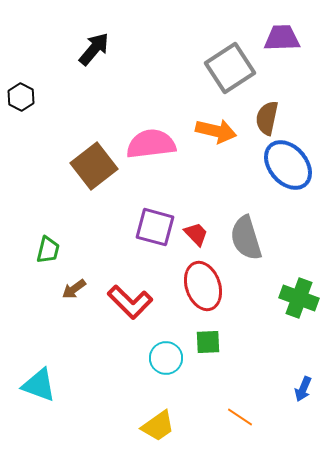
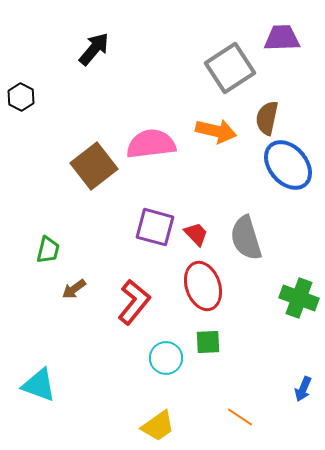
red L-shape: moved 4 px right; rotated 96 degrees counterclockwise
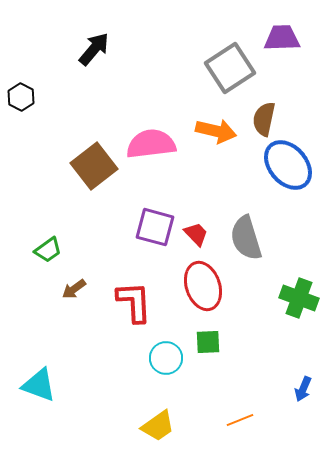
brown semicircle: moved 3 px left, 1 px down
green trapezoid: rotated 40 degrees clockwise
red L-shape: rotated 42 degrees counterclockwise
orange line: moved 3 px down; rotated 56 degrees counterclockwise
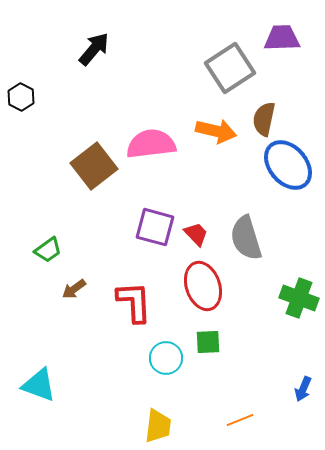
yellow trapezoid: rotated 48 degrees counterclockwise
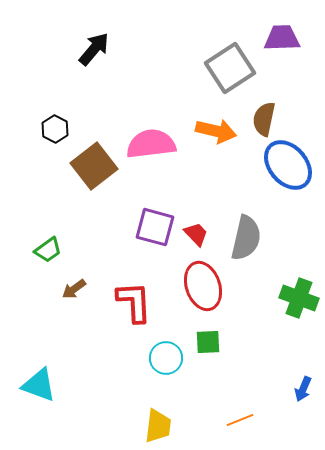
black hexagon: moved 34 px right, 32 px down
gray semicircle: rotated 150 degrees counterclockwise
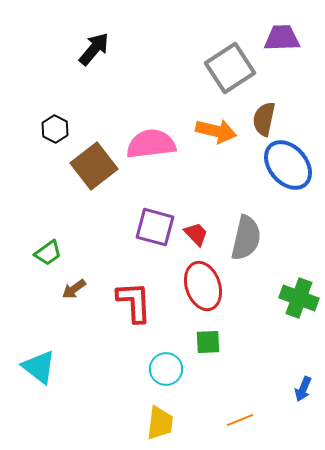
green trapezoid: moved 3 px down
cyan circle: moved 11 px down
cyan triangle: moved 18 px up; rotated 18 degrees clockwise
yellow trapezoid: moved 2 px right, 3 px up
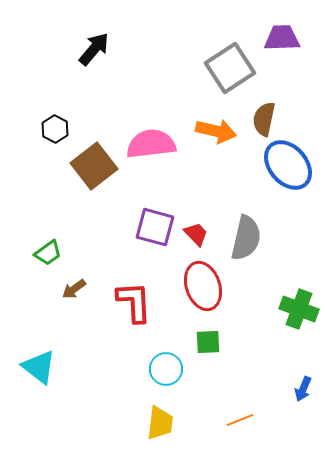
green cross: moved 11 px down
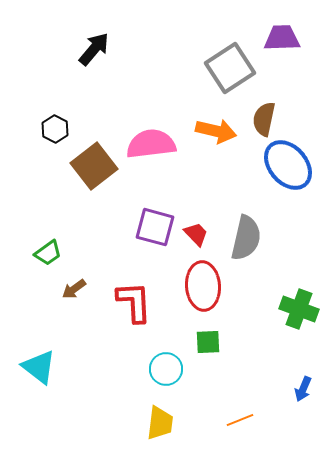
red ellipse: rotated 15 degrees clockwise
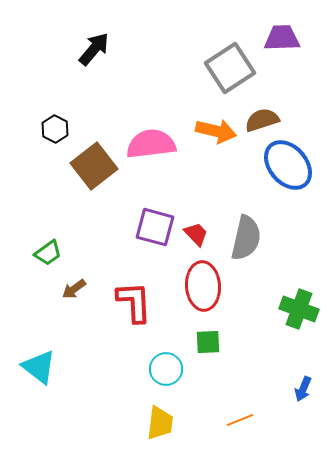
brown semicircle: moved 2 px left, 1 px down; rotated 60 degrees clockwise
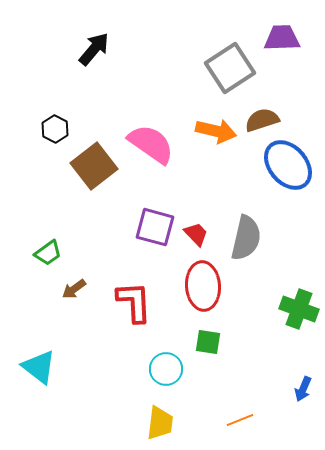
pink semicircle: rotated 42 degrees clockwise
green square: rotated 12 degrees clockwise
